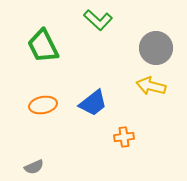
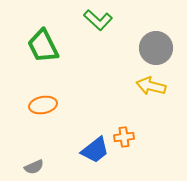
blue trapezoid: moved 2 px right, 47 px down
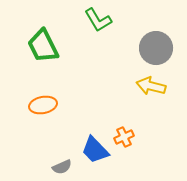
green L-shape: rotated 16 degrees clockwise
orange cross: rotated 18 degrees counterclockwise
blue trapezoid: rotated 84 degrees clockwise
gray semicircle: moved 28 px right
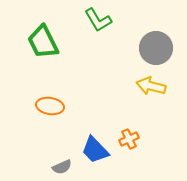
green trapezoid: moved 4 px up
orange ellipse: moved 7 px right, 1 px down; rotated 20 degrees clockwise
orange cross: moved 5 px right, 2 px down
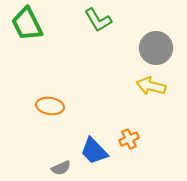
green trapezoid: moved 16 px left, 18 px up
blue trapezoid: moved 1 px left, 1 px down
gray semicircle: moved 1 px left, 1 px down
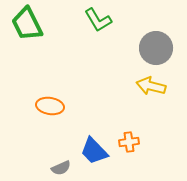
orange cross: moved 3 px down; rotated 18 degrees clockwise
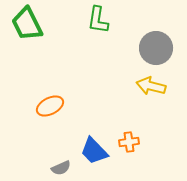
green L-shape: rotated 40 degrees clockwise
orange ellipse: rotated 36 degrees counterclockwise
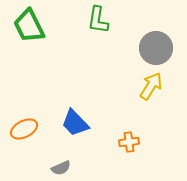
green trapezoid: moved 2 px right, 2 px down
yellow arrow: rotated 108 degrees clockwise
orange ellipse: moved 26 px left, 23 px down
blue trapezoid: moved 19 px left, 28 px up
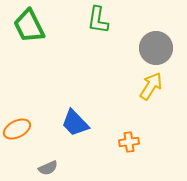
orange ellipse: moved 7 px left
gray semicircle: moved 13 px left
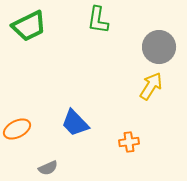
green trapezoid: rotated 90 degrees counterclockwise
gray circle: moved 3 px right, 1 px up
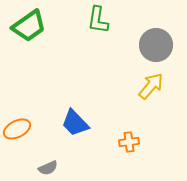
green trapezoid: rotated 9 degrees counterclockwise
gray circle: moved 3 px left, 2 px up
yellow arrow: rotated 8 degrees clockwise
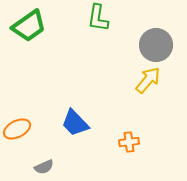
green L-shape: moved 2 px up
yellow arrow: moved 3 px left, 6 px up
gray semicircle: moved 4 px left, 1 px up
